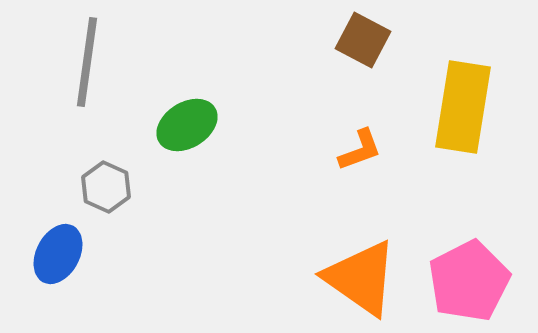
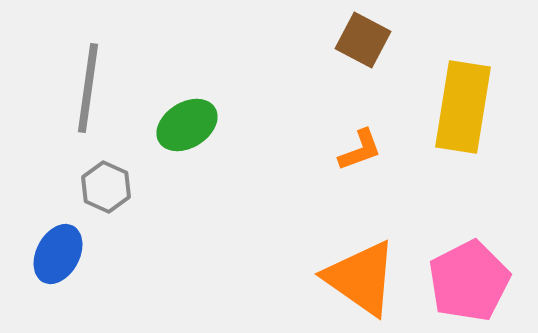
gray line: moved 1 px right, 26 px down
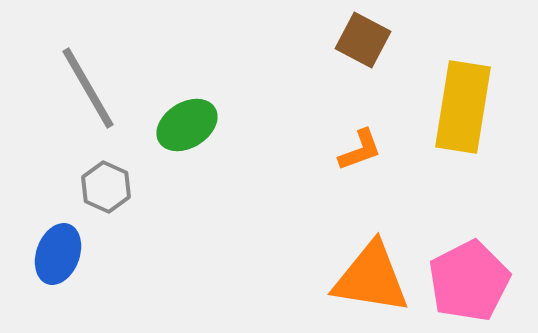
gray line: rotated 38 degrees counterclockwise
blue ellipse: rotated 8 degrees counterclockwise
orange triangle: moved 10 px right; rotated 26 degrees counterclockwise
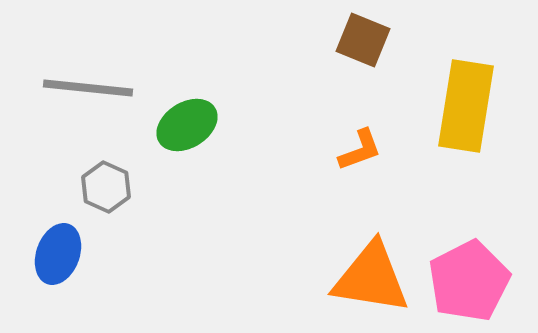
brown square: rotated 6 degrees counterclockwise
gray line: rotated 54 degrees counterclockwise
yellow rectangle: moved 3 px right, 1 px up
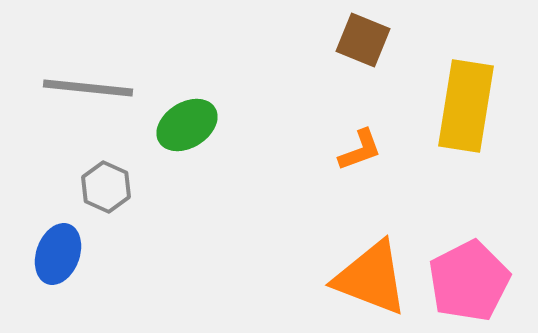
orange triangle: rotated 12 degrees clockwise
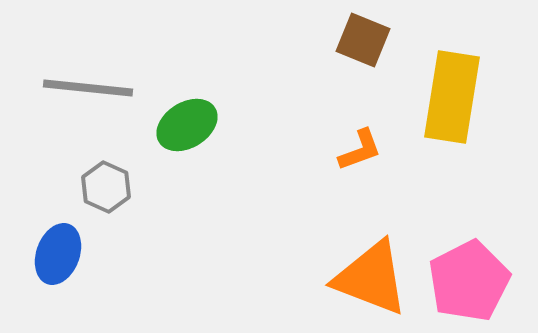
yellow rectangle: moved 14 px left, 9 px up
